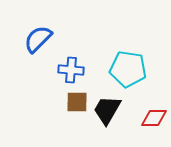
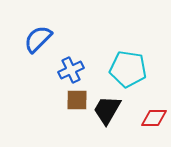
blue cross: rotated 30 degrees counterclockwise
brown square: moved 2 px up
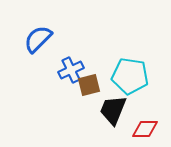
cyan pentagon: moved 2 px right, 7 px down
brown square: moved 12 px right, 15 px up; rotated 15 degrees counterclockwise
black trapezoid: moved 6 px right; rotated 8 degrees counterclockwise
red diamond: moved 9 px left, 11 px down
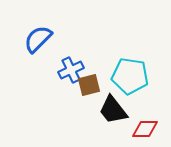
black trapezoid: rotated 60 degrees counterclockwise
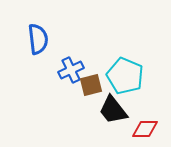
blue semicircle: rotated 128 degrees clockwise
cyan pentagon: moved 5 px left; rotated 15 degrees clockwise
brown square: moved 2 px right
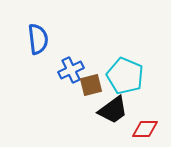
black trapezoid: rotated 88 degrees counterclockwise
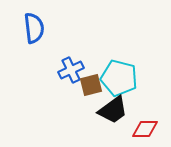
blue semicircle: moved 4 px left, 11 px up
cyan pentagon: moved 6 px left, 2 px down; rotated 9 degrees counterclockwise
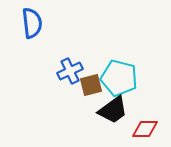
blue semicircle: moved 2 px left, 5 px up
blue cross: moved 1 px left, 1 px down
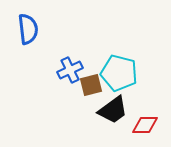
blue semicircle: moved 4 px left, 6 px down
blue cross: moved 1 px up
cyan pentagon: moved 5 px up
red diamond: moved 4 px up
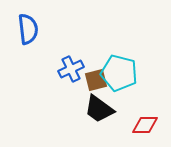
blue cross: moved 1 px right, 1 px up
brown square: moved 5 px right, 5 px up
black trapezoid: moved 14 px left, 1 px up; rotated 72 degrees clockwise
